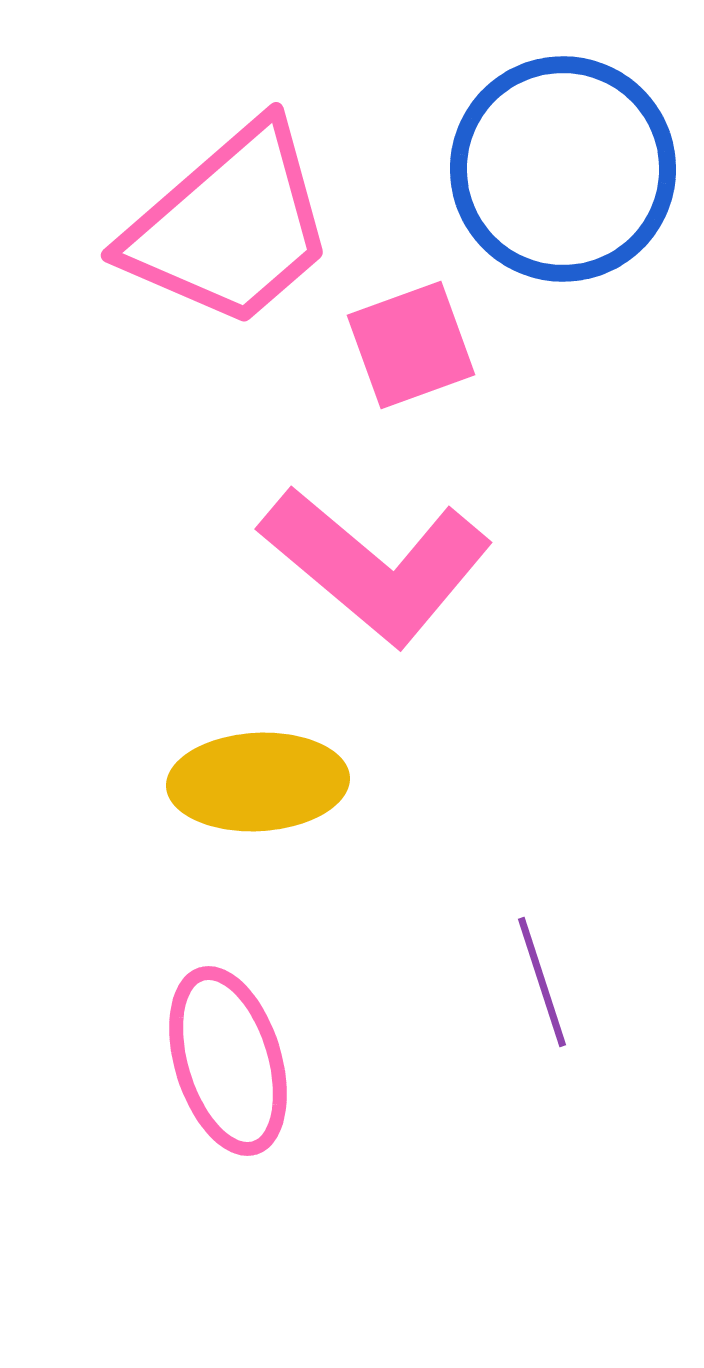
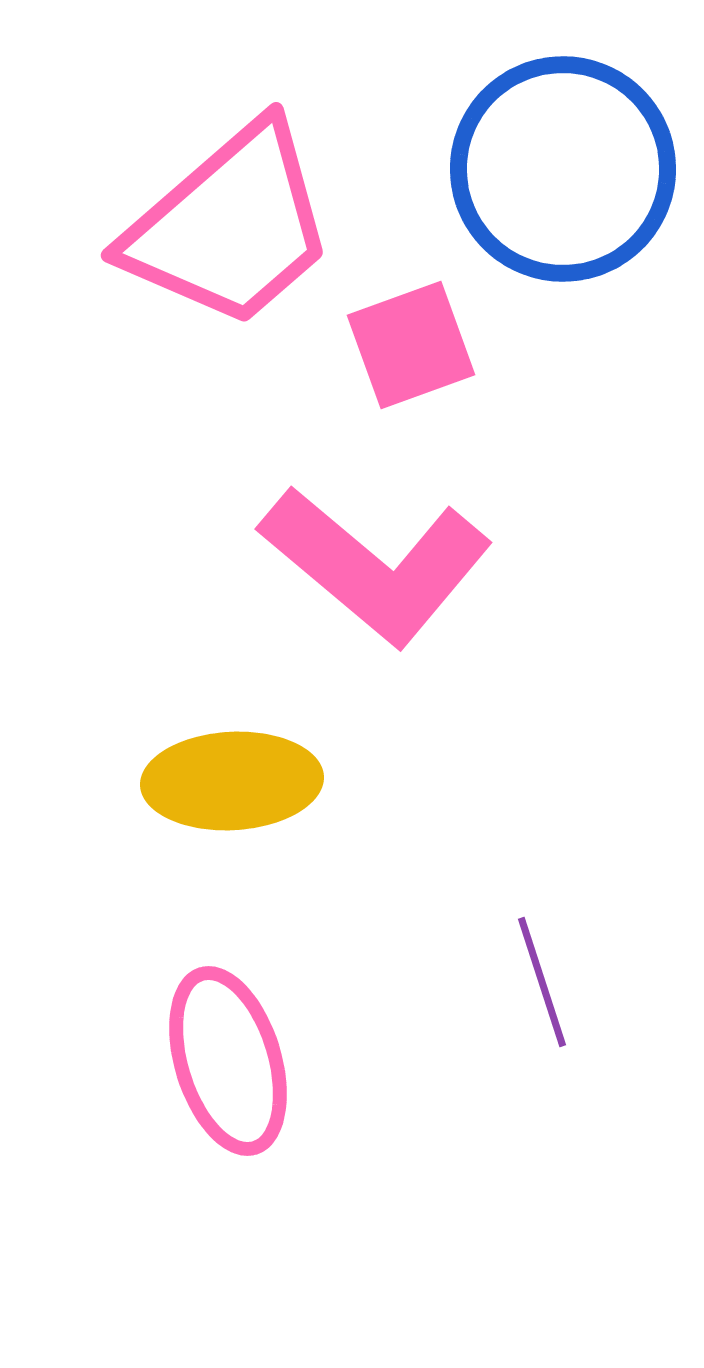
yellow ellipse: moved 26 px left, 1 px up
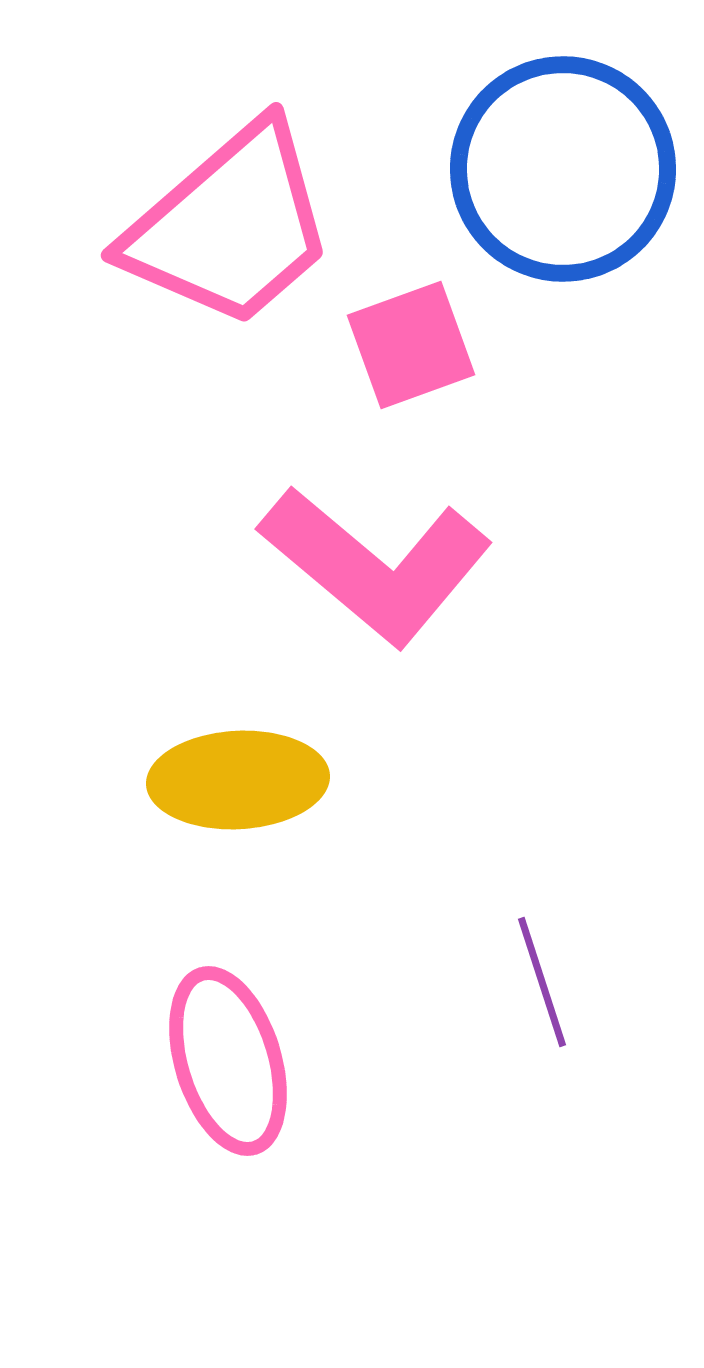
yellow ellipse: moved 6 px right, 1 px up
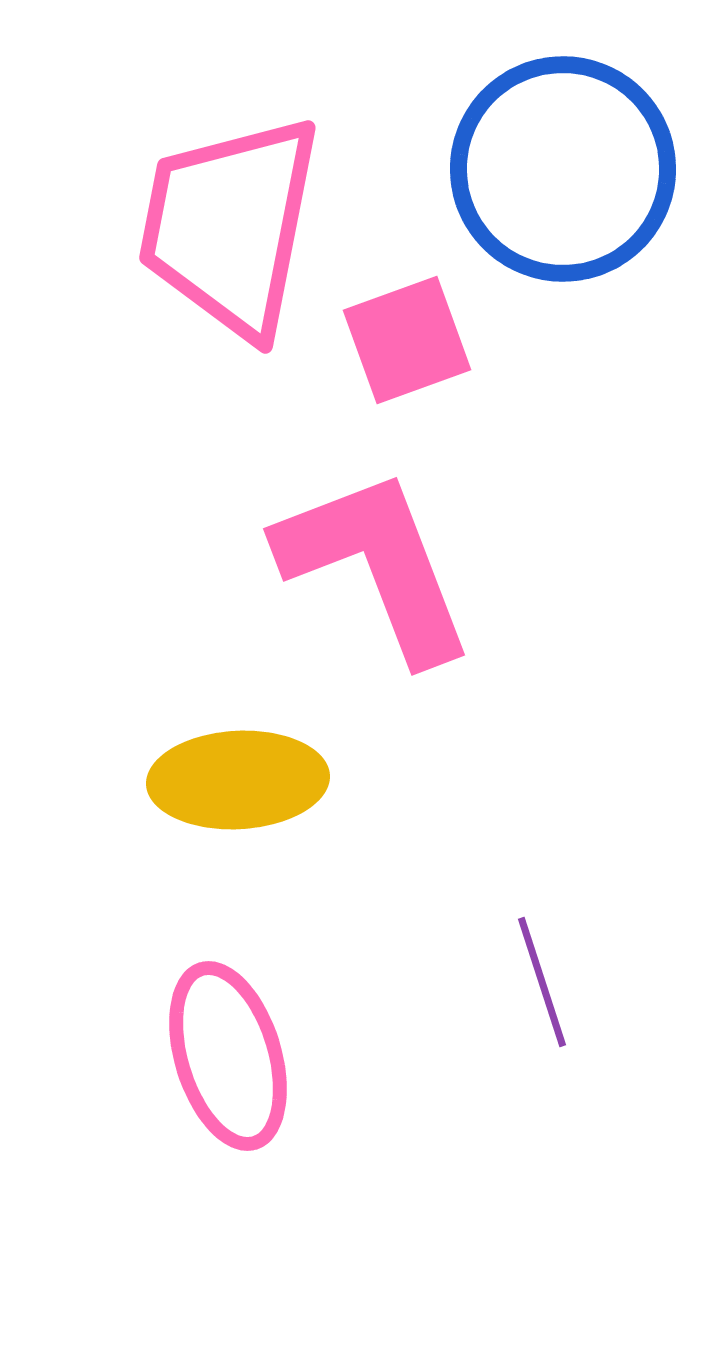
pink trapezoid: rotated 142 degrees clockwise
pink square: moved 4 px left, 5 px up
pink L-shape: rotated 151 degrees counterclockwise
pink ellipse: moved 5 px up
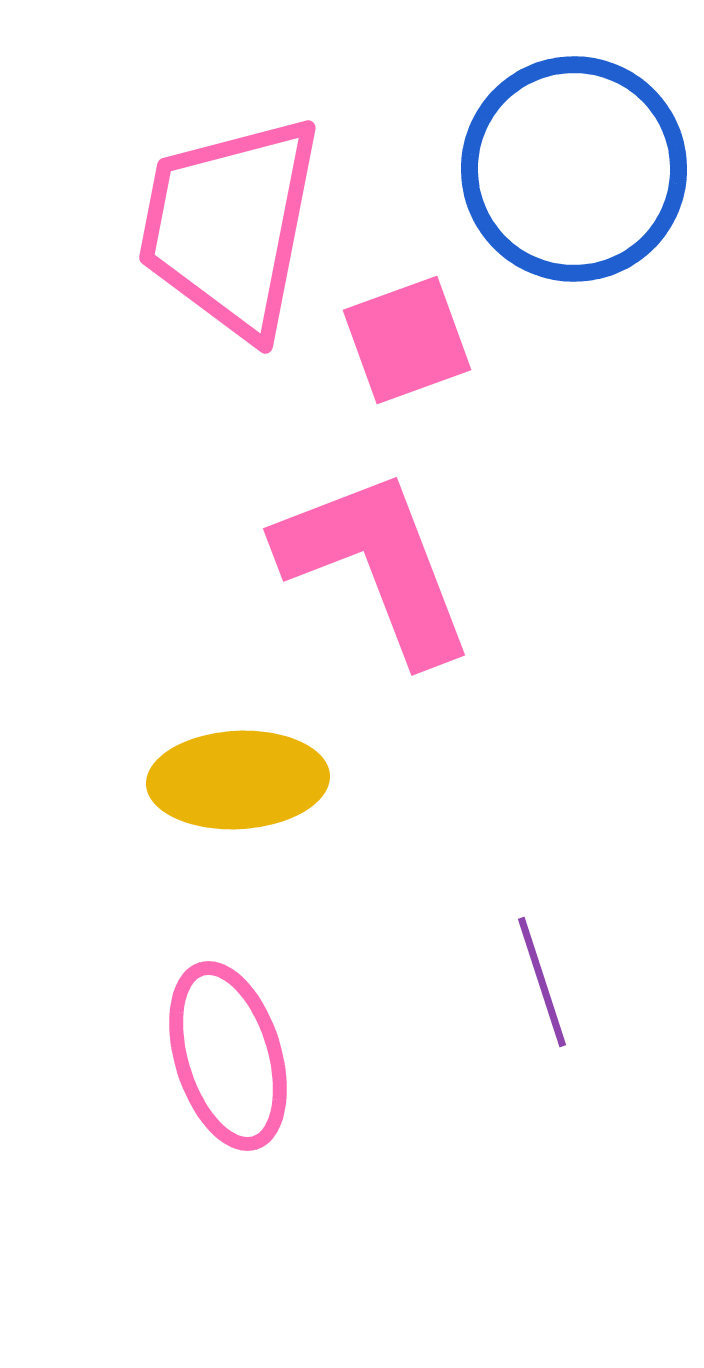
blue circle: moved 11 px right
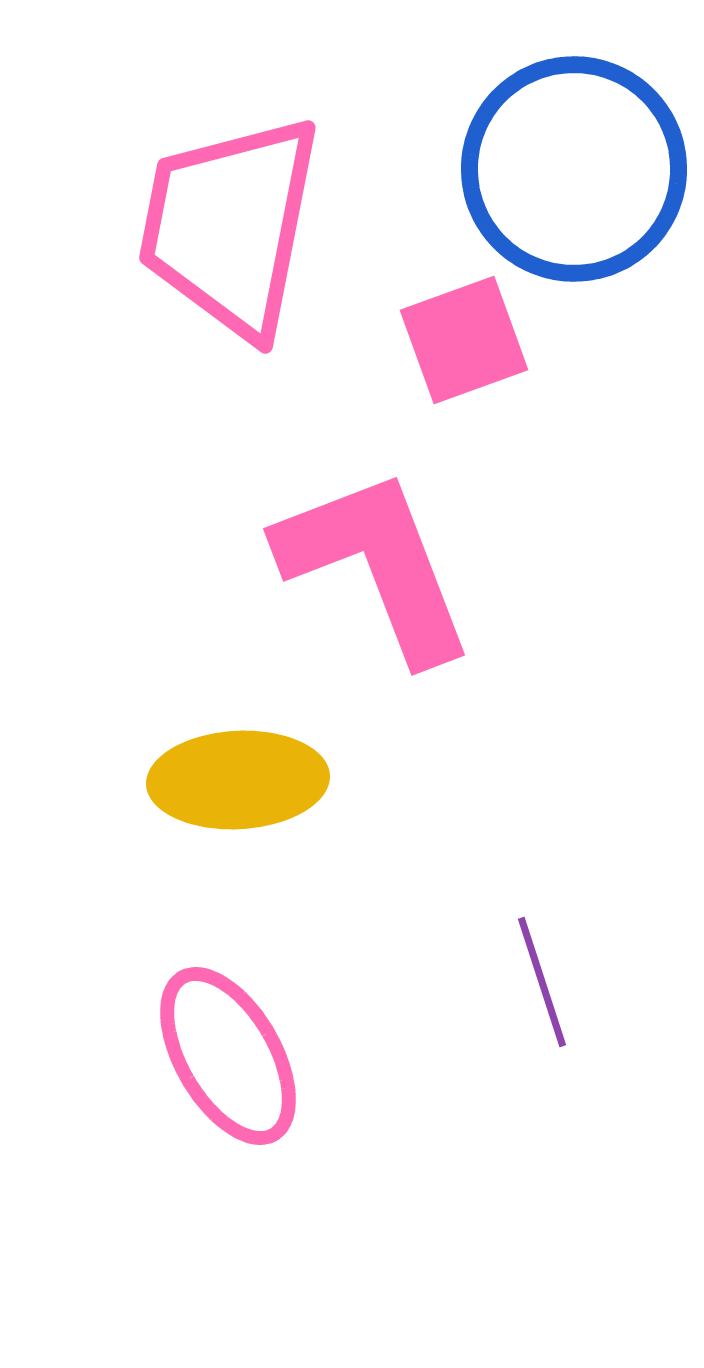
pink square: moved 57 px right
pink ellipse: rotated 13 degrees counterclockwise
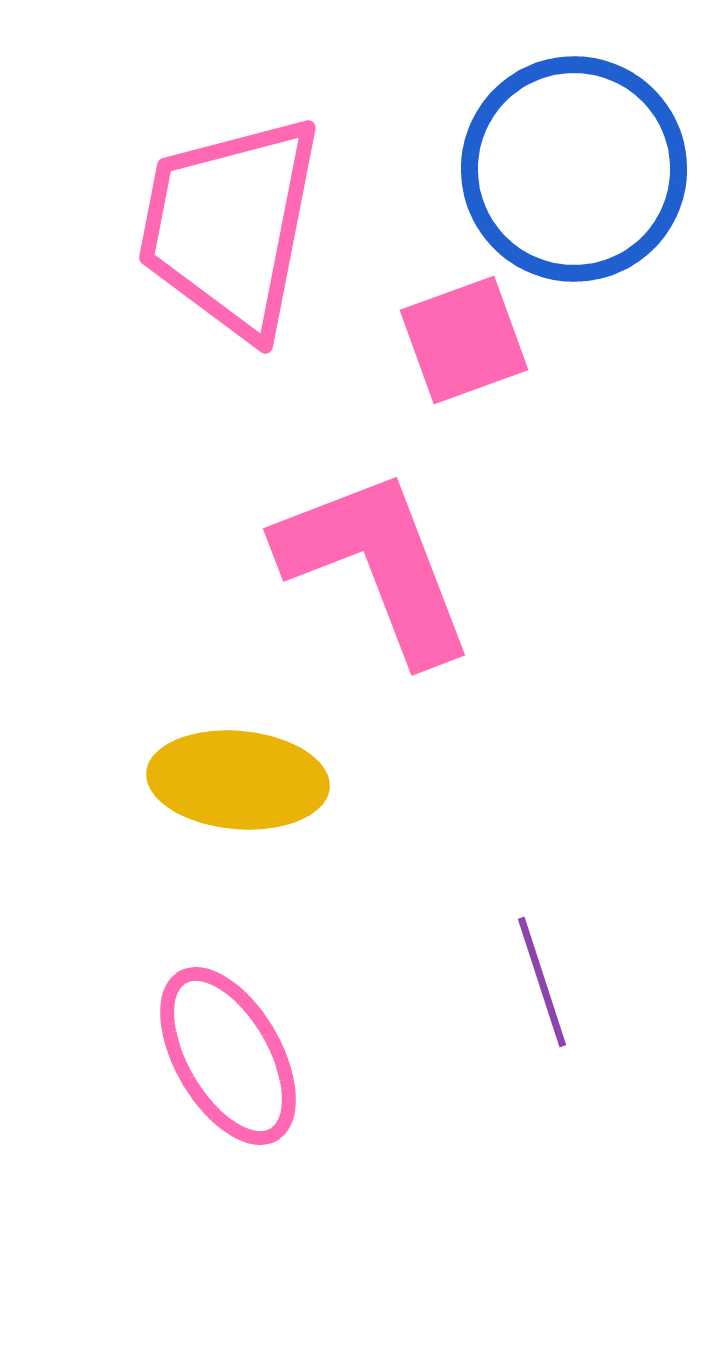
yellow ellipse: rotated 8 degrees clockwise
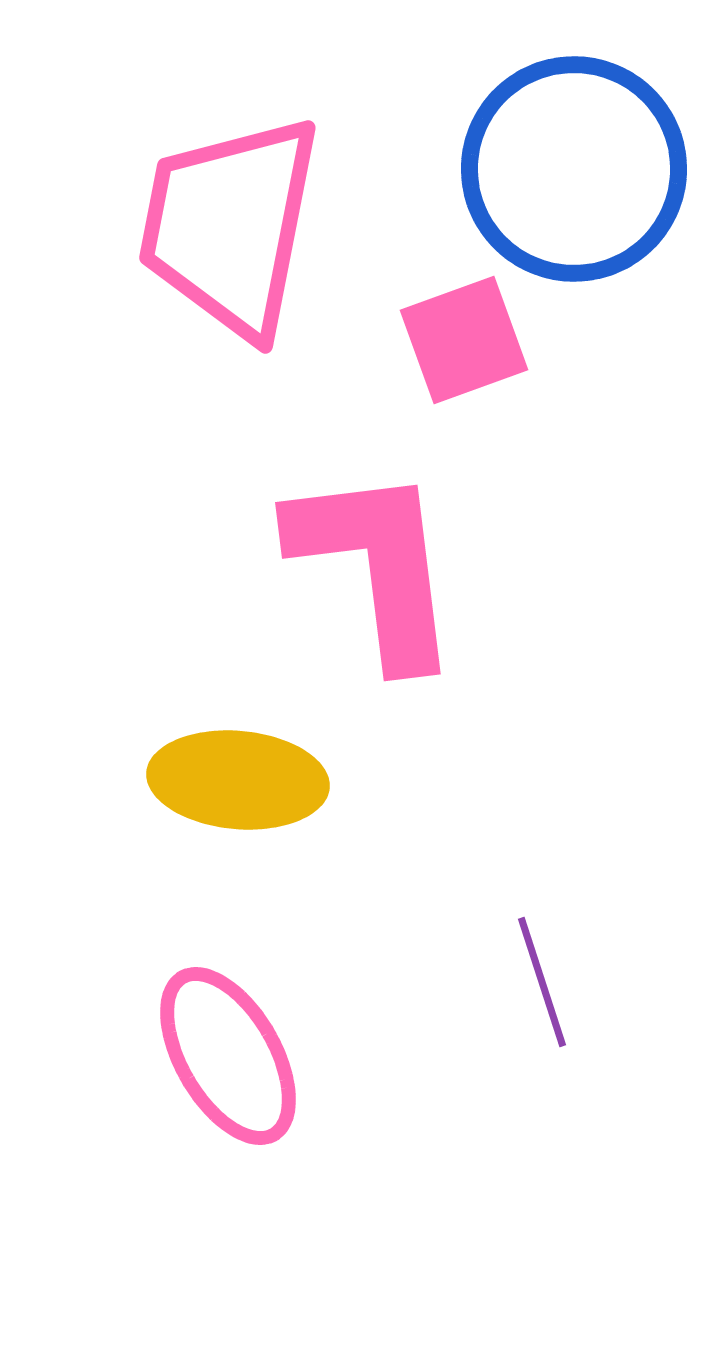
pink L-shape: rotated 14 degrees clockwise
